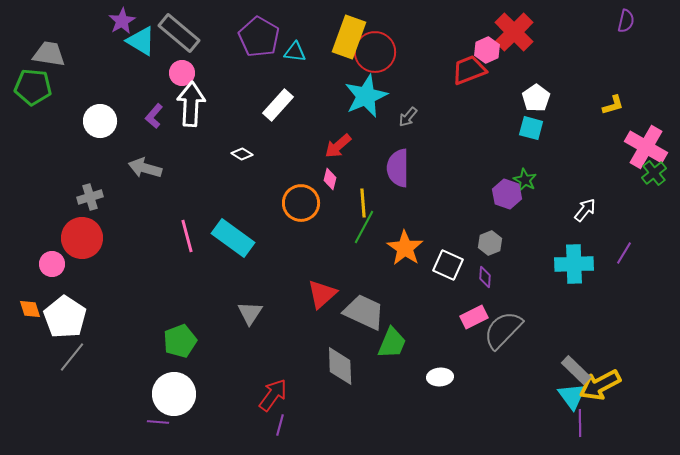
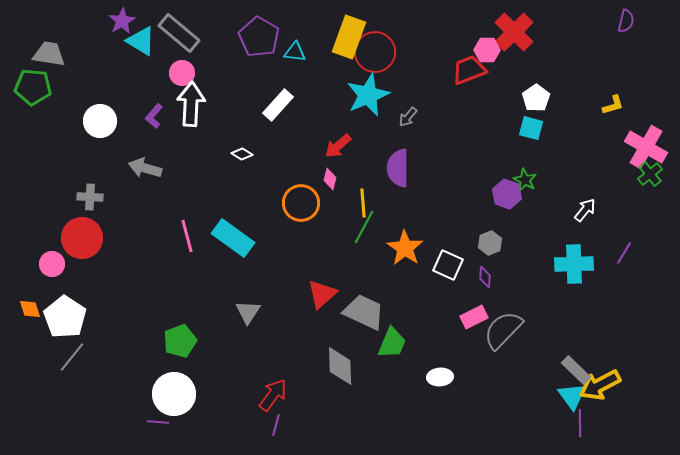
pink hexagon at (487, 50): rotated 25 degrees clockwise
cyan star at (366, 96): moved 2 px right, 1 px up
green cross at (654, 173): moved 4 px left, 1 px down
gray cross at (90, 197): rotated 20 degrees clockwise
gray triangle at (250, 313): moved 2 px left, 1 px up
purple line at (280, 425): moved 4 px left
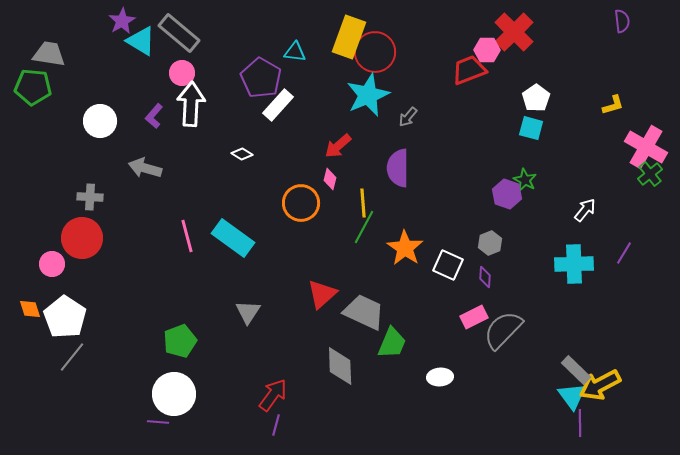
purple semicircle at (626, 21): moved 4 px left; rotated 20 degrees counterclockwise
purple pentagon at (259, 37): moved 2 px right, 41 px down
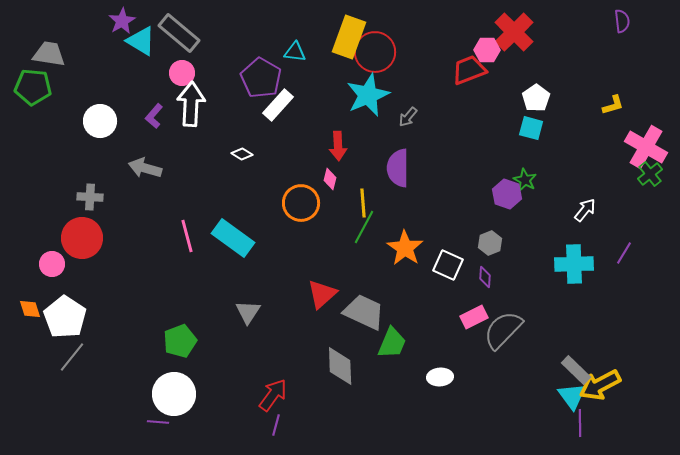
red arrow at (338, 146): rotated 52 degrees counterclockwise
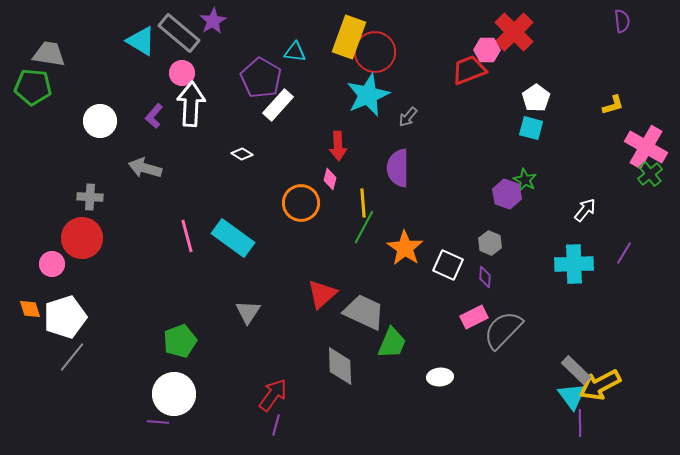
purple star at (122, 21): moved 91 px right
gray hexagon at (490, 243): rotated 15 degrees counterclockwise
white pentagon at (65, 317): rotated 21 degrees clockwise
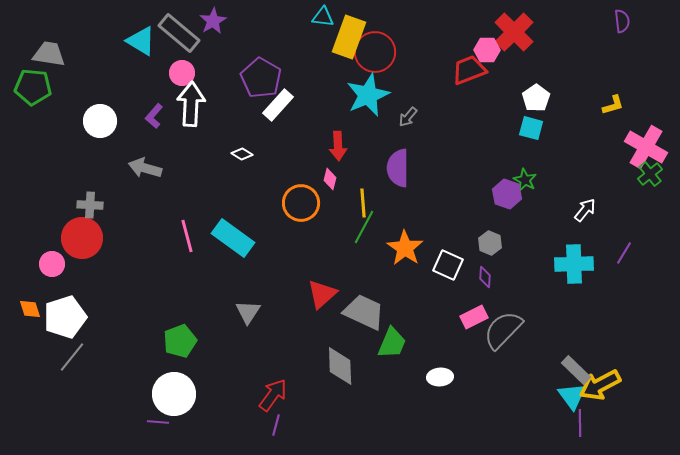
cyan triangle at (295, 52): moved 28 px right, 35 px up
gray cross at (90, 197): moved 8 px down
